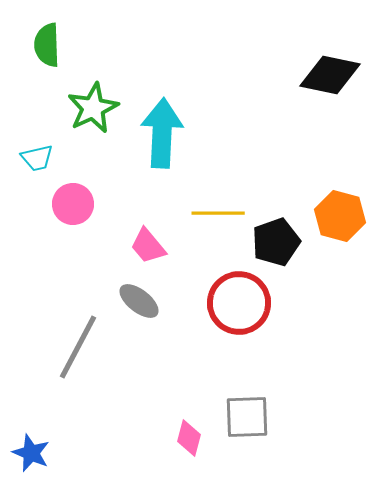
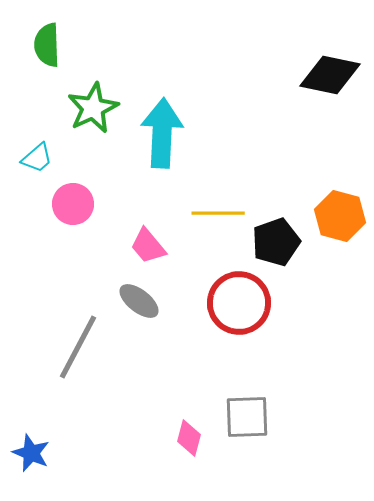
cyan trapezoid: rotated 28 degrees counterclockwise
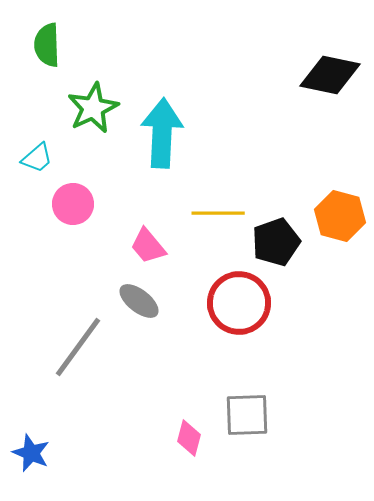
gray line: rotated 8 degrees clockwise
gray square: moved 2 px up
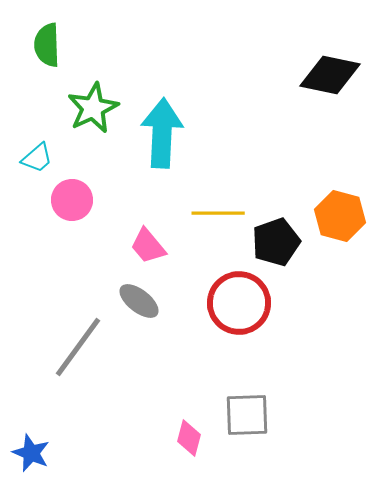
pink circle: moved 1 px left, 4 px up
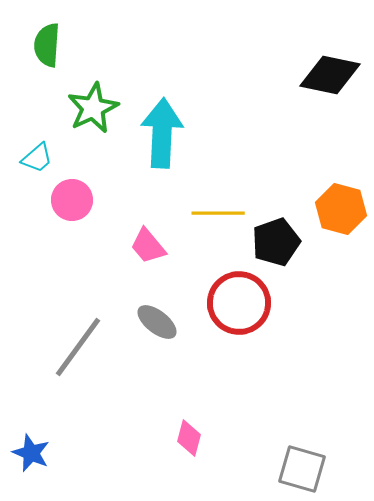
green semicircle: rotated 6 degrees clockwise
orange hexagon: moved 1 px right, 7 px up
gray ellipse: moved 18 px right, 21 px down
gray square: moved 55 px right, 54 px down; rotated 18 degrees clockwise
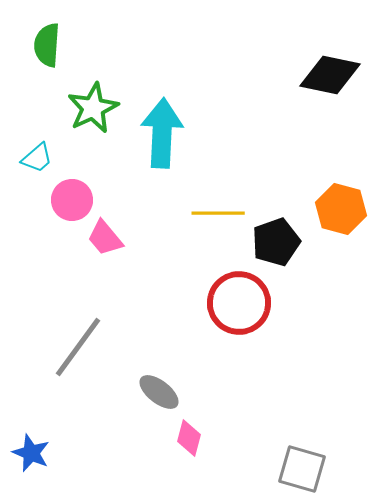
pink trapezoid: moved 43 px left, 8 px up
gray ellipse: moved 2 px right, 70 px down
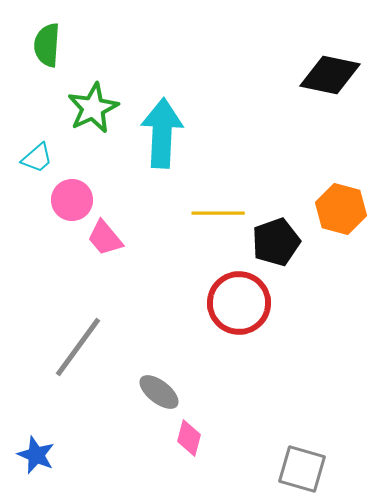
blue star: moved 5 px right, 2 px down
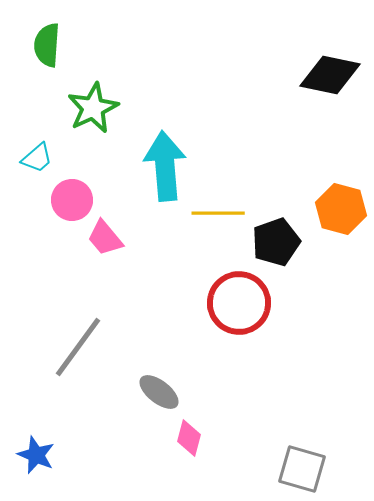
cyan arrow: moved 3 px right, 33 px down; rotated 8 degrees counterclockwise
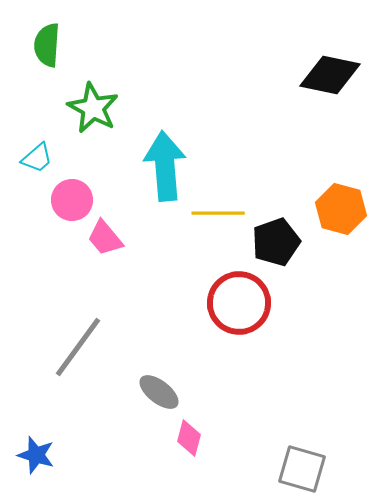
green star: rotated 18 degrees counterclockwise
blue star: rotated 6 degrees counterclockwise
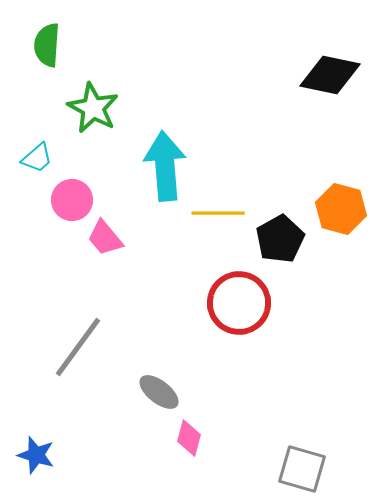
black pentagon: moved 4 px right, 3 px up; rotated 9 degrees counterclockwise
